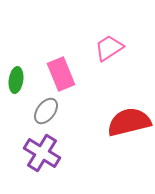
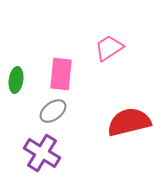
pink rectangle: rotated 28 degrees clockwise
gray ellipse: moved 7 px right; rotated 16 degrees clockwise
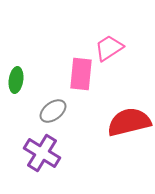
pink rectangle: moved 20 px right
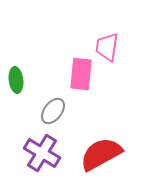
pink trapezoid: moved 2 px left, 1 px up; rotated 48 degrees counterclockwise
green ellipse: rotated 15 degrees counterclockwise
gray ellipse: rotated 16 degrees counterclockwise
red semicircle: moved 28 px left, 32 px down; rotated 15 degrees counterclockwise
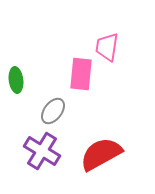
purple cross: moved 2 px up
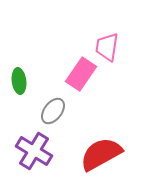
pink rectangle: rotated 28 degrees clockwise
green ellipse: moved 3 px right, 1 px down
purple cross: moved 8 px left
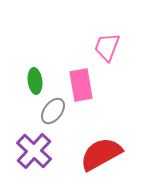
pink trapezoid: rotated 12 degrees clockwise
pink rectangle: moved 11 px down; rotated 44 degrees counterclockwise
green ellipse: moved 16 px right
purple cross: rotated 12 degrees clockwise
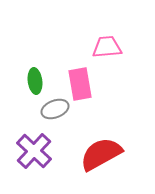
pink trapezoid: rotated 64 degrees clockwise
pink rectangle: moved 1 px left, 1 px up
gray ellipse: moved 2 px right, 2 px up; rotated 32 degrees clockwise
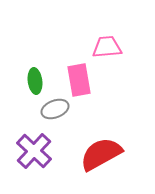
pink rectangle: moved 1 px left, 4 px up
